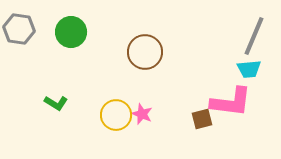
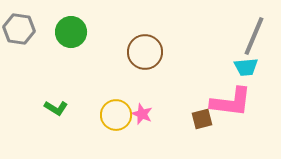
cyan trapezoid: moved 3 px left, 2 px up
green L-shape: moved 5 px down
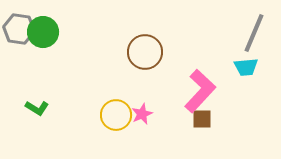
green circle: moved 28 px left
gray line: moved 3 px up
pink L-shape: moved 31 px left, 11 px up; rotated 54 degrees counterclockwise
green L-shape: moved 19 px left
pink star: rotated 25 degrees clockwise
brown square: rotated 15 degrees clockwise
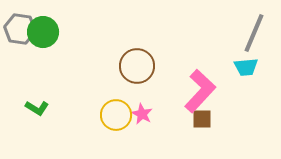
gray hexagon: moved 1 px right
brown circle: moved 8 px left, 14 px down
pink star: rotated 20 degrees counterclockwise
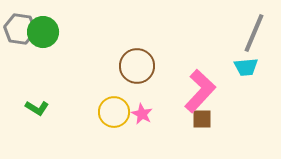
yellow circle: moved 2 px left, 3 px up
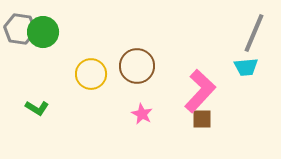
yellow circle: moved 23 px left, 38 px up
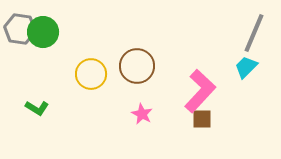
cyan trapezoid: rotated 140 degrees clockwise
